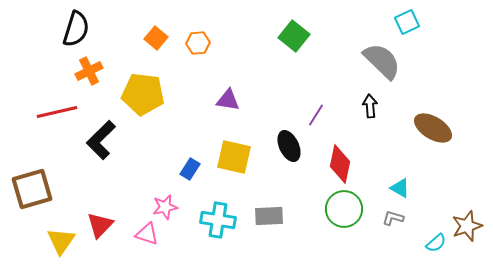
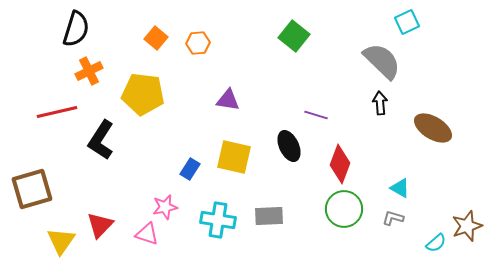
black arrow: moved 10 px right, 3 px up
purple line: rotated 75 degrees clockwise
black L-shape: rotated 12 degrees counterclockwise
red diamond: rotated 9 degrees clockwise
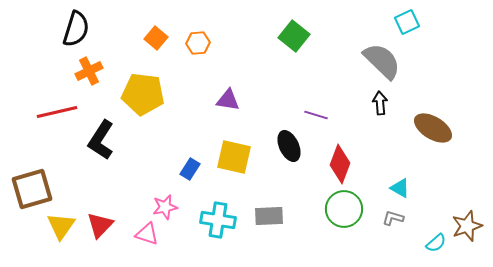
yellow triangle: moved 15 px up
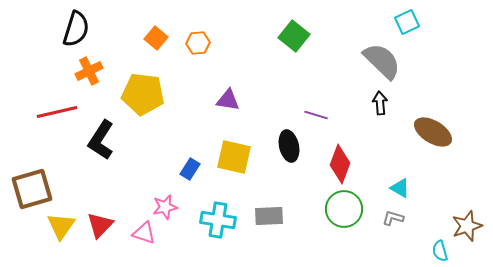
brown ellipse: moved 4 px down
black ellipse: rotated 12 degrees clockwise
pink triangle: moved 3 px left, 1 px up
cyan semicircle: moved 4 px right, 8 px down; rotated 115 degrees clockwise
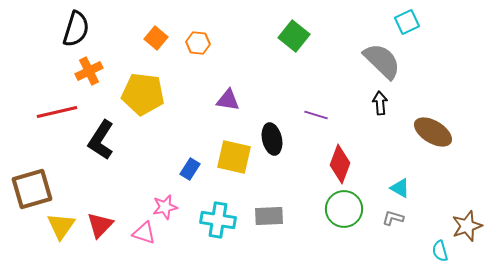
orange hexagon: rotated 10 degrees clockwise
black ellipse: moved 17 px left, 7 px up
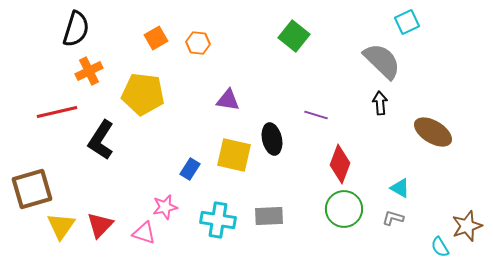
orange square: rotated 20 degrees clockwise
yellow square: moved 2 px up
cyan semicircle: moved 4 px up; rotated 15 degrees counterclockwise
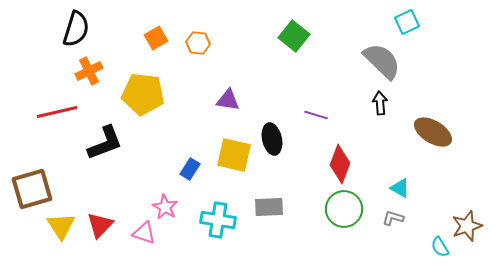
black L-shape: moved 4 px right, 3 px down; rotated 144 degrees counterclockwise
pink star: rotated 30 degrees counterclockwise
gray rectangle: moved 9 px up
yellow triangle: rotated 8 degrees counterclockwise
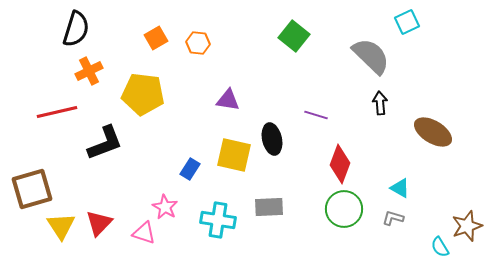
gray semicircle: moved 11 px left, 5 px up
red triangle: moved 1 px left, 2 px up
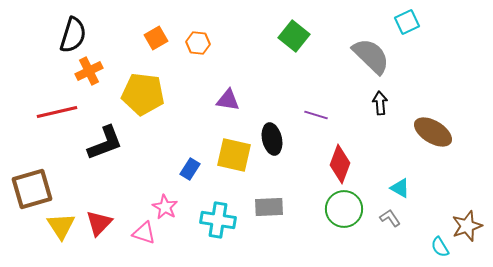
black semicircle: moved 3 px left, 6 px down
gray L-shape: moved 3 px left; rotated 40 degrees clockwise
